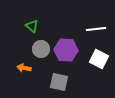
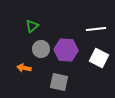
green triangle: rotated 40 degrees clockwise
white square: moved 1 px up
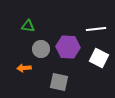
green triangle: moved 4 px left; rotated 48 degrees clockwise
purple hexagon: moved 2 px right, 3 px up
orange arrow: rotated 16 degrees counterclockwise
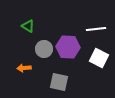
green triangle: rotated 24 degrees clockwise
gray circle: moved 3 px right
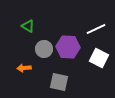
white line: rotated 18 degrees counterclockwise
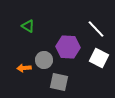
white line: rotated 72 degrees clockwise
gray circle: moved 11 px down
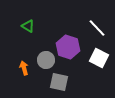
white line: moved 1 px right, 1 px up
purple hexagon: rotated 15 degrees clockwise
gray circle: moved 2 px right
orange arrow: rotated 80 degrees clockwise
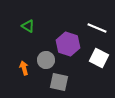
white line: rotated 24 degrees counterclockwise
purple hexagon: moved 3 px up
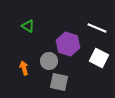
gray circle: moved 3 px right, 1 px down
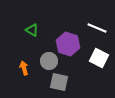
green triangle: moved 4 px right, 4 px down
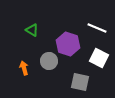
gray square: moved 21 px right
